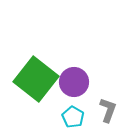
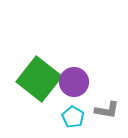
green square: moved 3 px right
gray L-shape: moved 1 px left; rotated 80 degrees clockwise
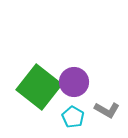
green square: moved 8 px down
gray L-shape: rotated 20 degrees clockwise
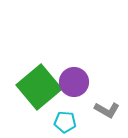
green square: rotated 12 degrees clockwise
cyan pentagon: moved 8 px left, 5 px down; rotated 25 degrees counterclockwise
